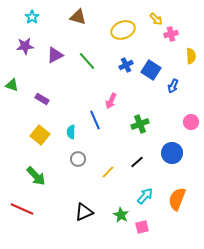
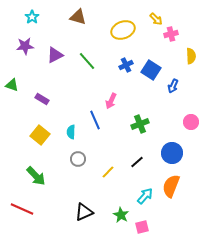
orange semicircle: moved 6 px left, 13 px up
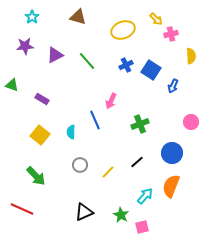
gray circle: moved 2 px right, 6 px down
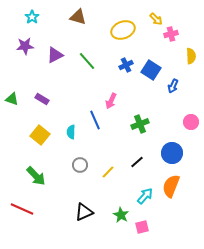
green triangle: moved 14 px down
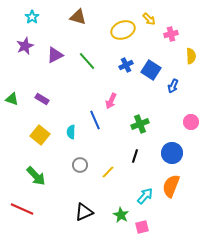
yellow arrow: moved 7 px left
purple star: rotated 18 degrees counterclockwise
black line: moved 2 px left, 6 px up; rotated 32 degrees counterclockwise
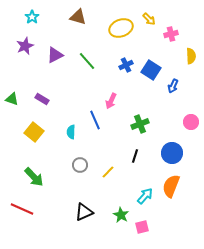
yellow ellipse: moved 2 px left, 2 px up
yellow square: moved 6 px left, 3 px up
green arrow: moved 2 px left, 1 px down
